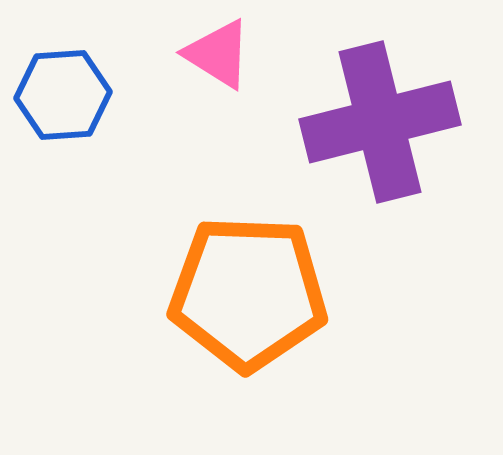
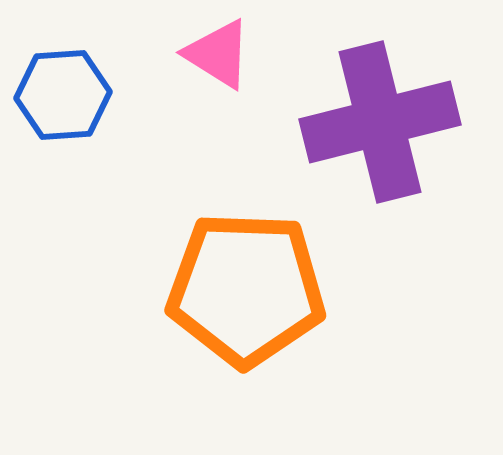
orange pentagon: moved 2 px left, 4 px up
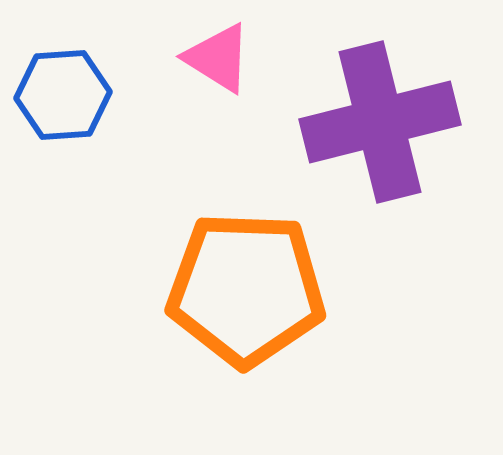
pink triangle: moved 4 px down
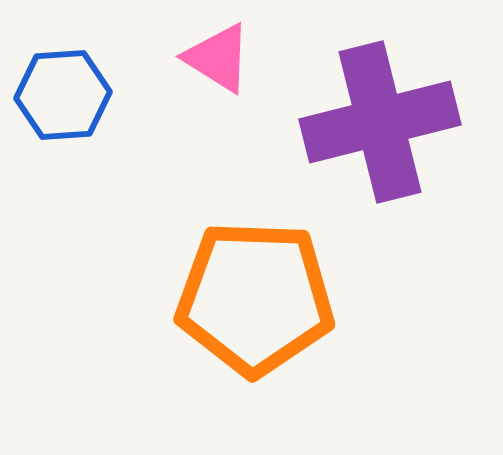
orange pentagon: moved 9 px right, 9 px down
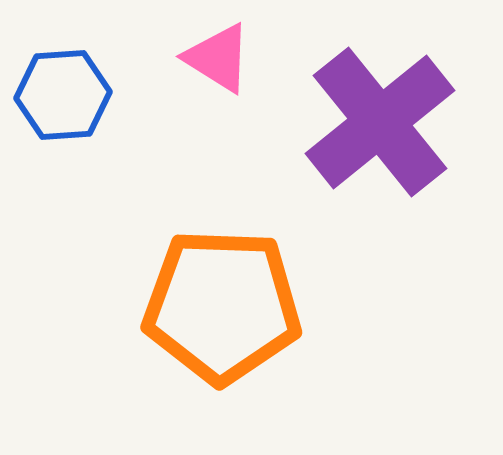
purple cross: rotated 25 degrees counterclockwise
orange pentagon: moved 33 px left, 8 px down
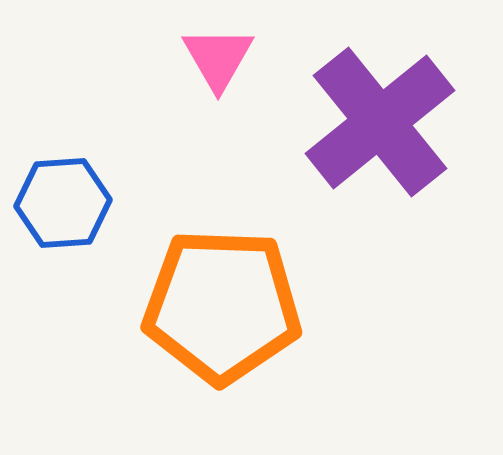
pink triangle: rotated 28 degrees clockwise
blue hexagon: moved 108 px down
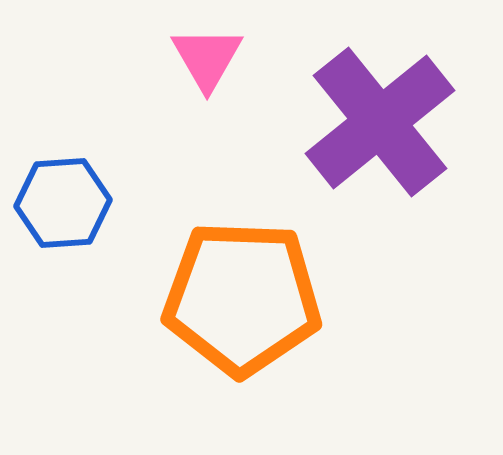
pink triangle: moved 11 px left
orange pentagon: moved 20 px right, 8 px up
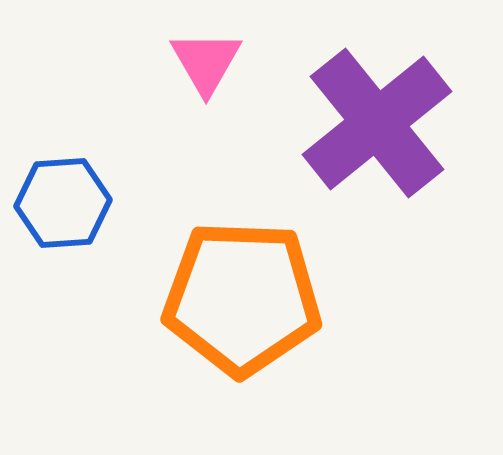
pink triangle: moved 1 px left, 4 px down
purple cross: moved 3 px left, 1 px down
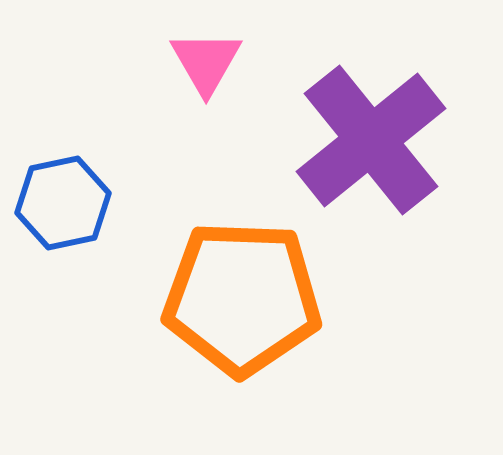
purple cross: moved 6 px left, 17 px down
blue hexagon: rotated 8 degrees counterclockwise
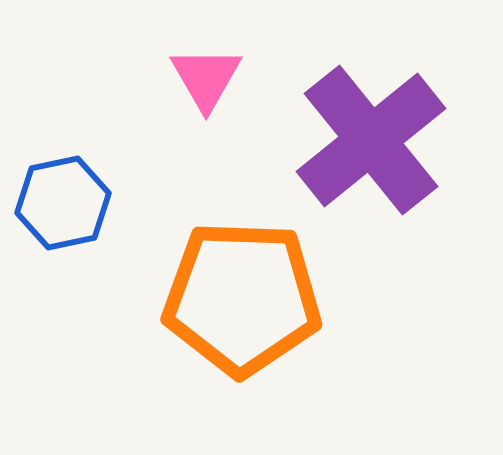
pink triangle: moved 16 px down
